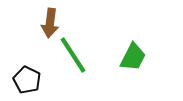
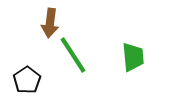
green trapezoid: rotated 32 degrees counterclockwise
black pentagon: rotated 12 degrees clockwise
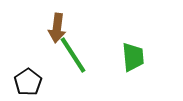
brown arrow: moved 7 px right, 5 px down
black pentagon: moved 1 px right, 2 px down
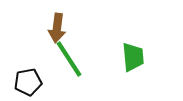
green line: moved 4 px left, 4 px down
black pentagon: rotated 24 degrees clockwise
